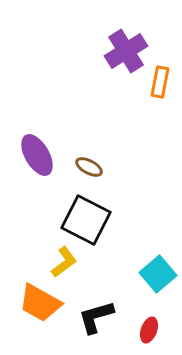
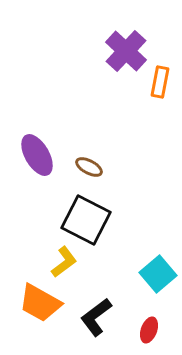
purple cross: rotated 15 degrees counterclockwise
black L-shape: rotated 21 degrees counterclockwise
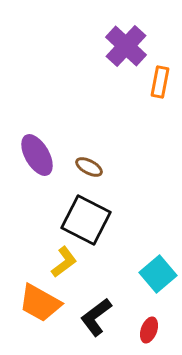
purple cross: moved 5 px up
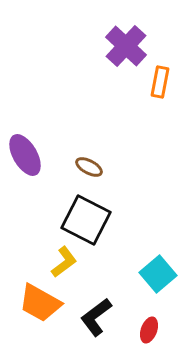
purple ellipse: moved 12 px left
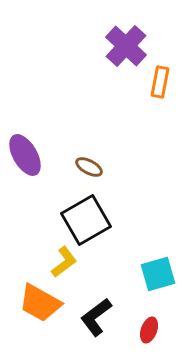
black square: rotated 33 degrees clockwise
cyan square: rotated 24 degrees clockwise
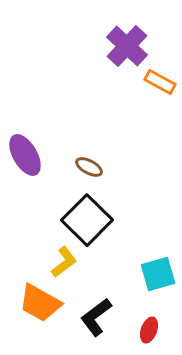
purple cross: moved 1 px right
orange rectangle: rotated 72 degrees counterclockwise
black square: moved 1 px right; rotated 15 degrees counterclockwise
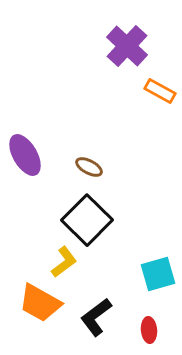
orange rectangle: moved 9 px down
red ellipse: rotated 25 degrees counterclockwise
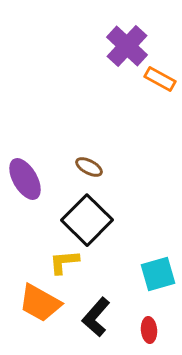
orange rectangle: moved 12 px up
purple ellipse: moved 24 px down
yellow L-shape: rotated 148 degrees counterclockwise
black L-shape: rotated 12 degrees counterclockwise
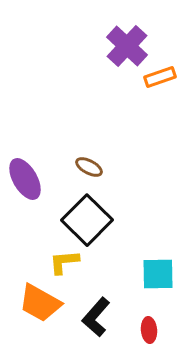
orange rectangle: moved 2 px up; rotated 48 degrees counterclockwise
cyan square: rotated 15 degrees clockwise
